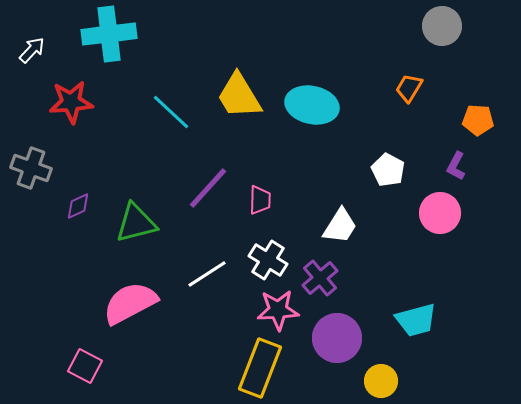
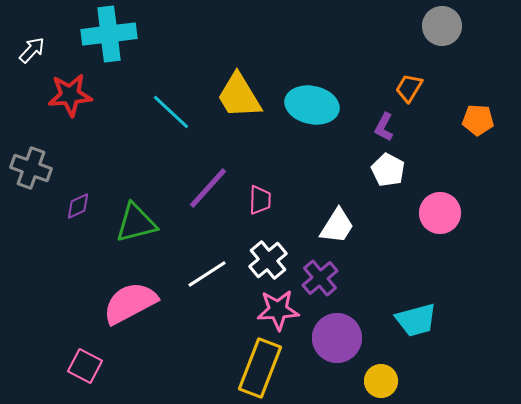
red star: moved 1 px left, 7 px up
purple L-shape: moved 72 px left, 39 px up
white trapezoid: moved 3 px left
white cross: rotated 18 degrees clockwise
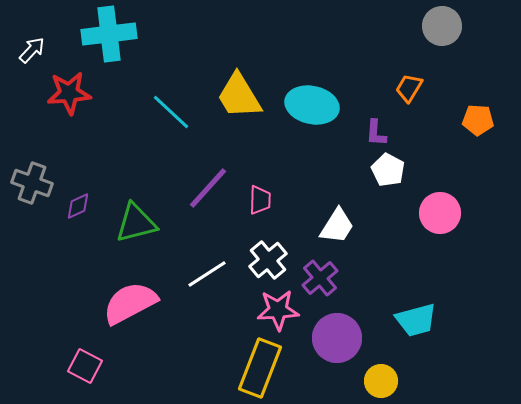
red star: moved 1 px left, 2 px up
purple L-shape: moved 8 px left, 6 px down; rotated 24 degrees counterclockwise
gray cross: moved 1 px right, 15 px down
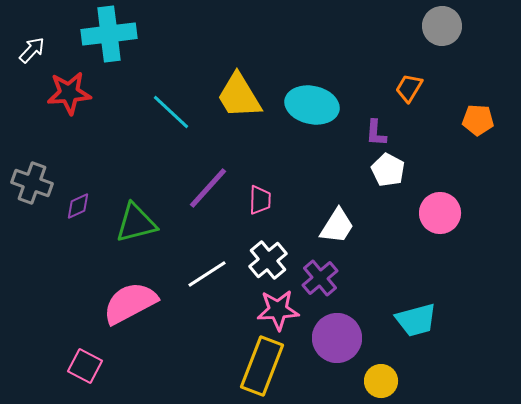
yellow rectangle: moved 2 px right, 2 px up
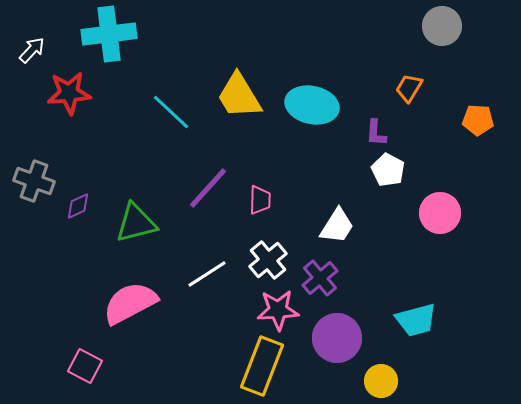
gray cross: moved 2 px right, 2 px up
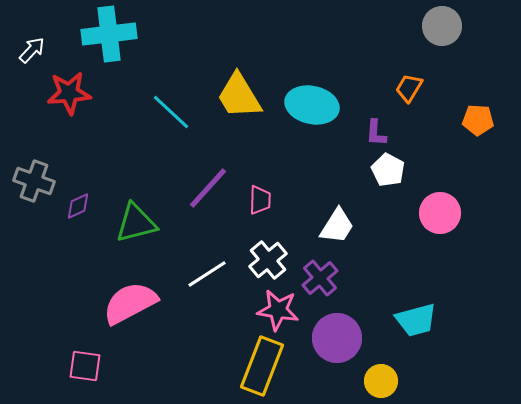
pink star: rotated 12 degrees clockwise
pink square: rotated 20 degrees counterclockwise
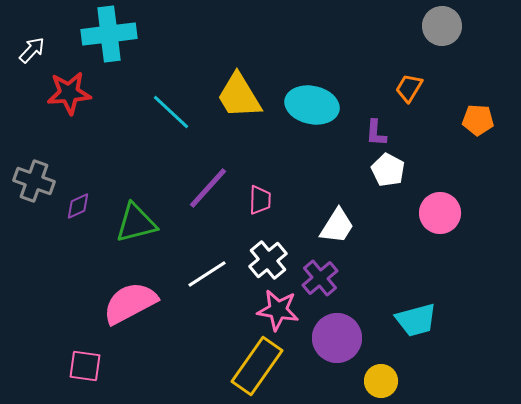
yellow rectangle: moved 5 px left; rotated 14 degrees clockwise
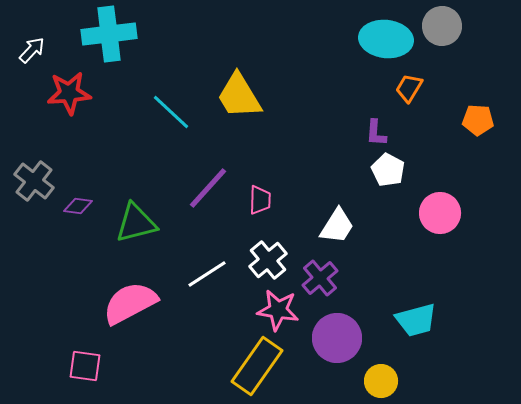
cyan ellipse: moved 74 px right, 66 px up; rotated 6 degrees counterclockwise
gray cross: rotated 18 degrees clockwise
purple diamond: rotated 32 degrees clockwise
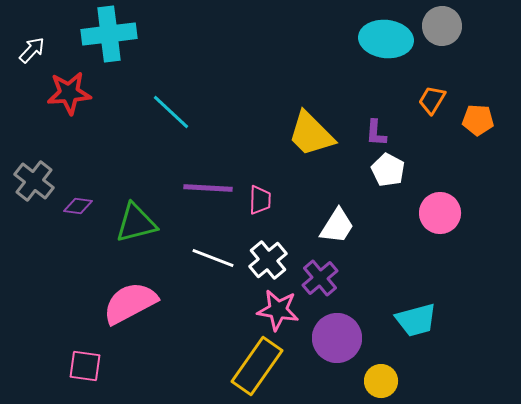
orange trapezoid: moved 23 px right, 12 px down
yellow trapezoid: moved 72 px right, 38 px down; rotated 14 degrees counterclockwise
purple line: rotated 51 degrees clockwise
white line: moved 6 px right, 16 px up; rotated 54 degrees clockwise
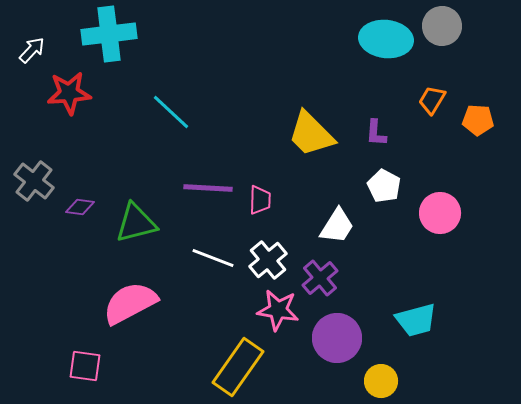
white pentagon: moved 4 px left, 16 px down
purple diamond: moved 2 px right, 1 px down
yellow rectangle: moved 19 px left, 1 px down
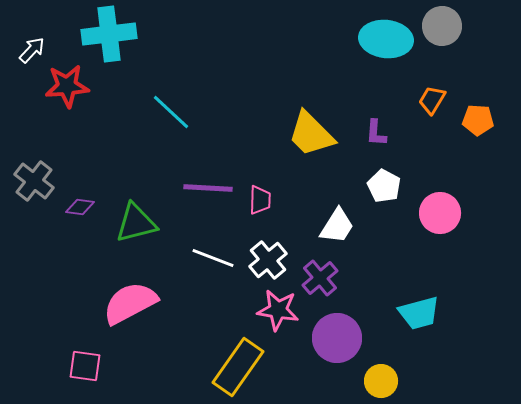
red star: moved 2 px left, 7 px up
cyan trapezoid: moved 3 px right, 7 px up
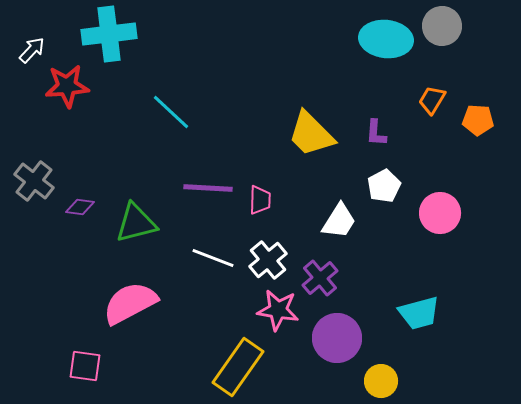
white pentagon: rotated 16 degrees clockwise
white trapezoid: moved 2 px right, 5 px up
